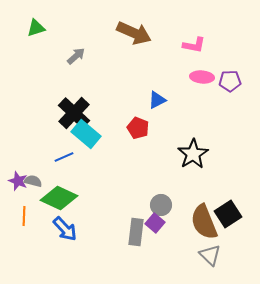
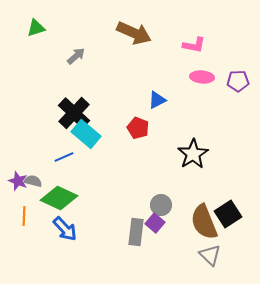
purple pentagon: moved 8 px right
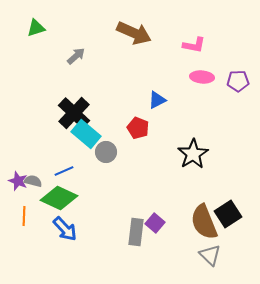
blue line: moved 14 px down
gray circle: moved 55 px left, 53 px up
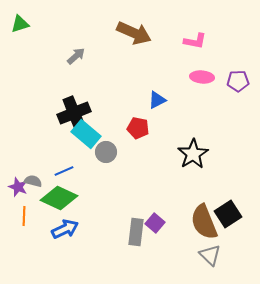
green triangle: moved 16 px left, 4 px up
pink L-shape: moved 1 px right, 4 px up
black cross: rotated 24 degrees clockwise
red pentagon: rotated 10 degrees counterclockwise
purple star: moved 6 px down
blue arrow: rotated 72 degrees counterclockwise
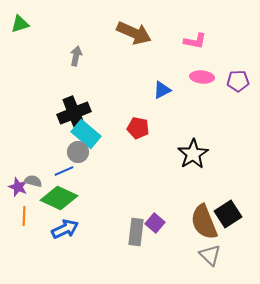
gray arrow: rotated 36 degrees counterclockwise
blue triangle: moved 5 px right, 10 px up
gray circle: moved 28 px left
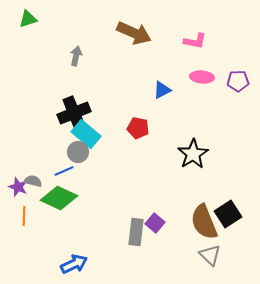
green triangle: moved 8 px right, 5 px up
blue arrow: moved 9 px right, 35 px down
